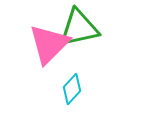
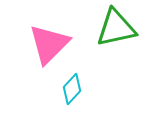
green triangle: moved 37 px right
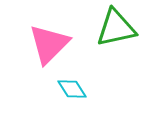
cyan diamond: rotated 76 degrees counterclockwise
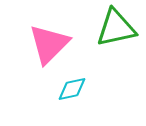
cyan diamond: rotated 68 degrees counterclockwise
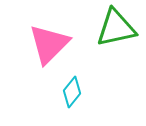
cyan diamond: moved 3 px down; rotated 40 degrees counterclockwise
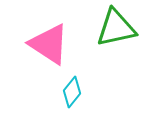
pink triangle: rotated 42 degrees counterclockwise
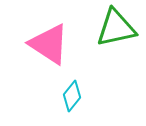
cyan diamond: moved 4 px down
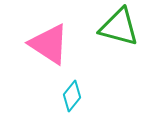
green triangle: moved 3 px right, 1 px up; rotated 27 degrees clockwise
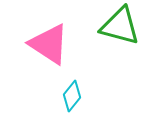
green triangle: moved 1 px right, 1 px up
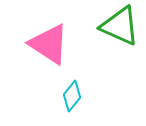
green triangle: rotated 9 degrees clockwise
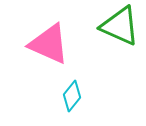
pink triangle: rotated 9 degrees counterclockwise
